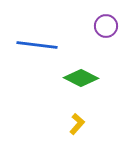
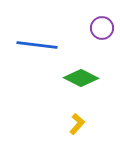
purple circle: moved 4 px left, 2 px down
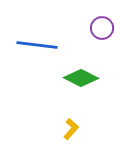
yellow L-shape: moved 6 px left, 5 px down
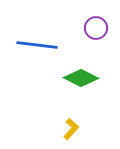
purple circle: moved 6 px left
